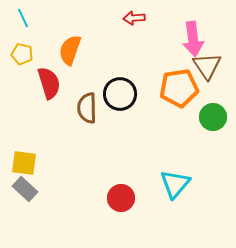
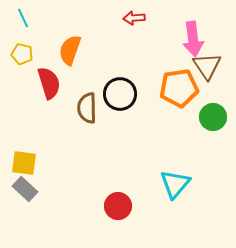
red circle: moved 3 px left, 8 px down
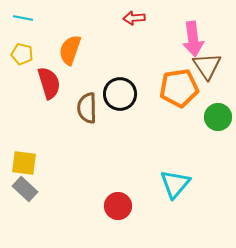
cyan line: rotated 54 degrees counterclockwise
green circle: moved 5 px right
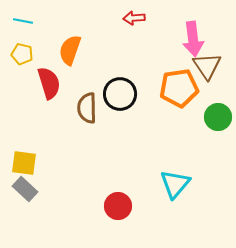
cyan line: moved 3 px down
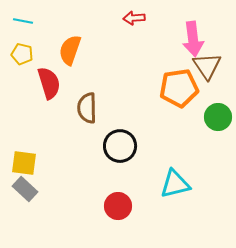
black circle: moved 52 px down
cyan triangle: rotated 36 degrees clockwise
